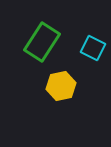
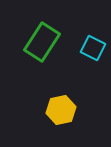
yellow hexagon: moved 24 px down
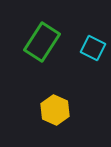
yellow hexagon: moved 6 px left; rotated 24 degrees counterclockwise
